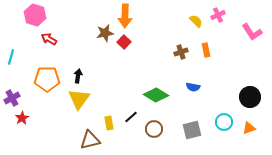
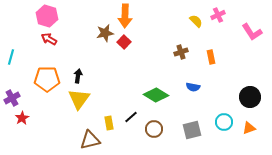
pink hexagon: moved 12 px right, 1 px down
orange rectangle: moved 5 px right, 7 px down
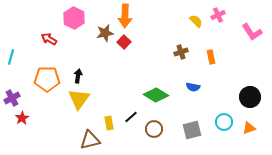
pink hexagon: moved 27 px right, 2 px down; rotated 10 degrees clockwise
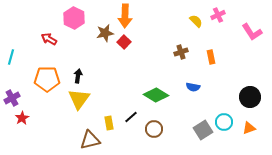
gray square: moved 11 px right; rotated 18 degrees counterclockwise
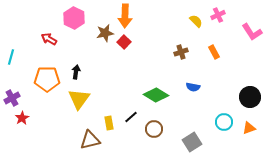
orange rectangle: moved 3 px right, 5 px up; rotated 16 degrees counterclockwise
black arrow: moved 2 px left, 4 px up
gray square: moved 11 px left, 12 px down
